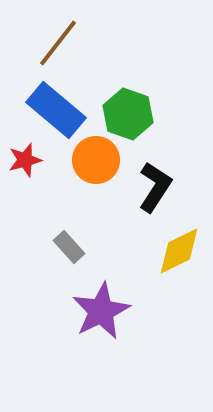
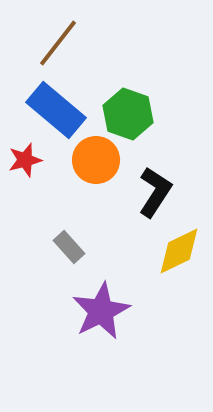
black L-shape: moved 5 px down
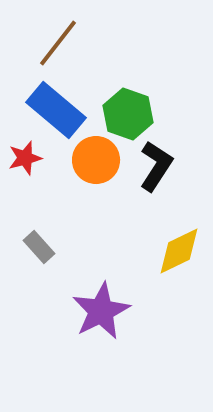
red star: moved 2 px up
black L-shape: moved 1 px right, 26 px up
gray rectangle: moved 30 px left
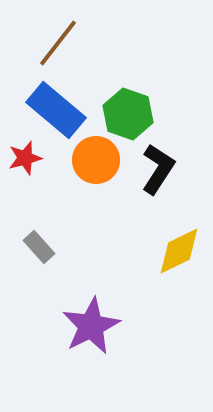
black L-shape: moved 2 px right, 3 px down
purple star: moved 10 px left, 15 px down
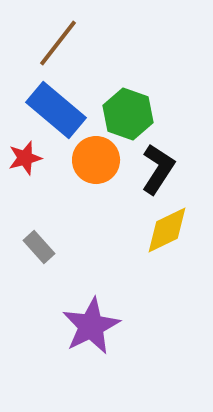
yellow diamond: moved 12 px left, 21 px up
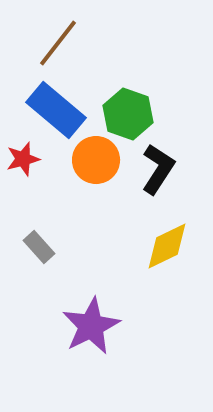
red star: moved 2 px left, 1 px down
yellow diamond: moved 16 px down
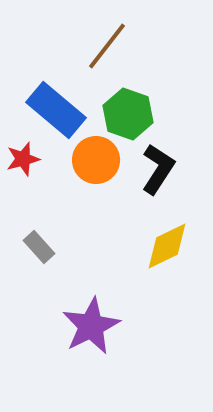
brown line: moved 49 px right, 3 px down
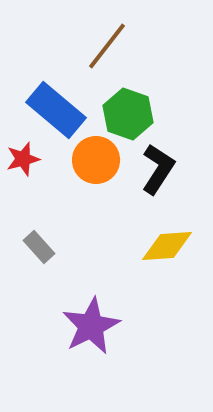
yellow diamond: rotated 22 degrees clockwise
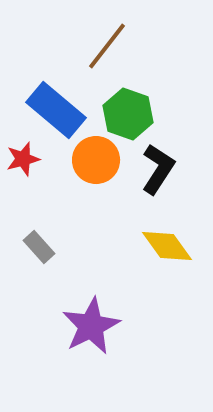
yellow diamond: rotated 58 degrees clockwise
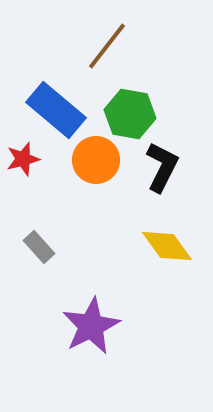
green hexagon: moved 2 px right; rotated 9 degrees counterclockwise
black L-shape: moved 4 px right, 2 px up; rotated 6 degrees counterclockwise
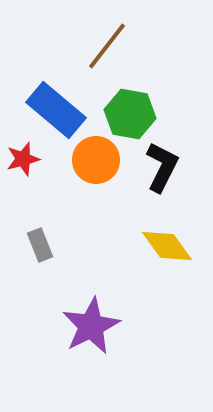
gray rectangle: moved 1 px right, 2 px up; rotated 20 degrees clockwise
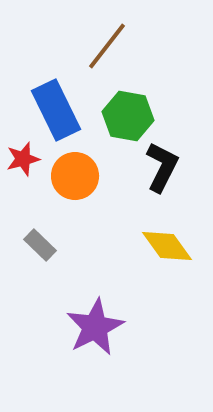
blue rectangle: rotated 24 degrees clockwise
green hexagon: moved 2 px left, 2 px down
orange circle: moved 21 px left, 16 px down
gray rectangle: rotated 24 degrees counterclockwise
purple star: moved 4 px right, 1 px down
